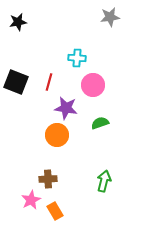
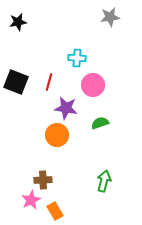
brown cross: moved 5 px left, 1 px down
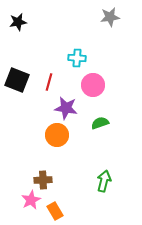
black square: moved 1 px right, 2 px up
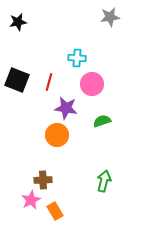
pink circle: moved 1 px left, 1 px up
green semicircle: moved 2 px right, 2 px up
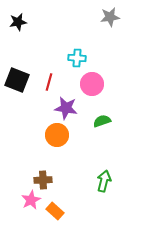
orange rectangle: rotated 18 degrees counterclockwise
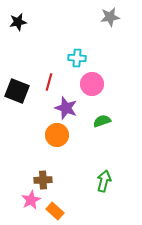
black square: moved 11 px down
purple star: rotated 10 degrees clockwise
